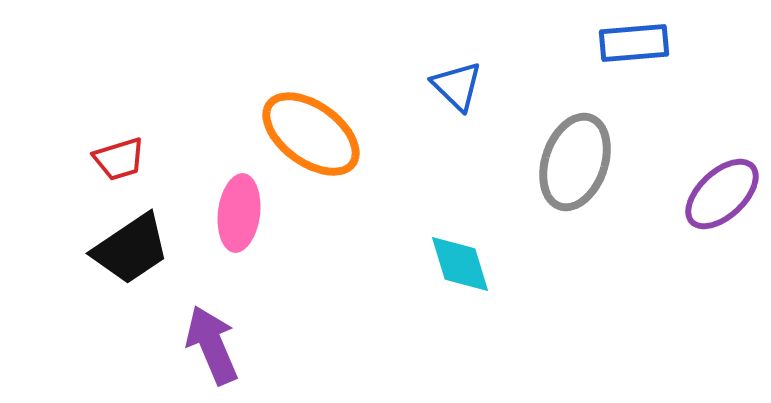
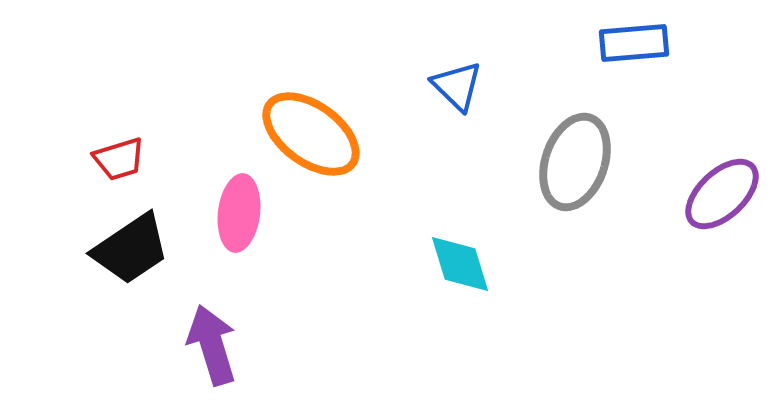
purple arrow: rotated 6 degrees clockwise
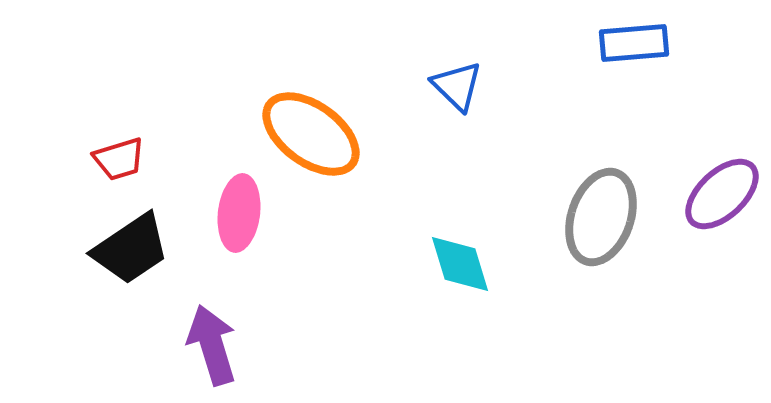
gray ellipse: moved 26 px right, 55 px down
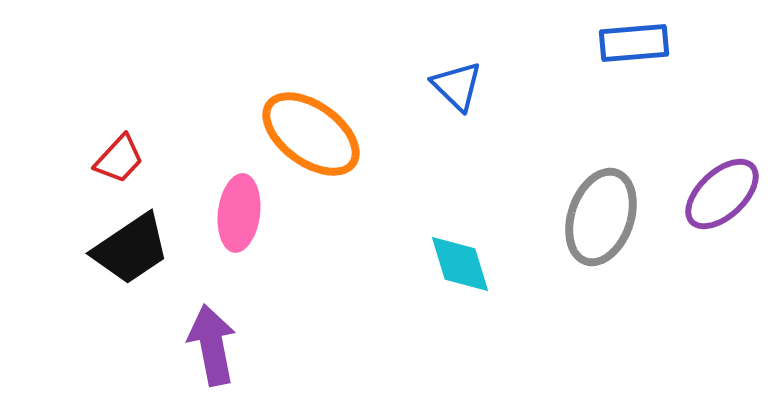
red trapezoid: rotated 30 degrees counterclockwise
purple arrow: rotated 6 degrees clockwise
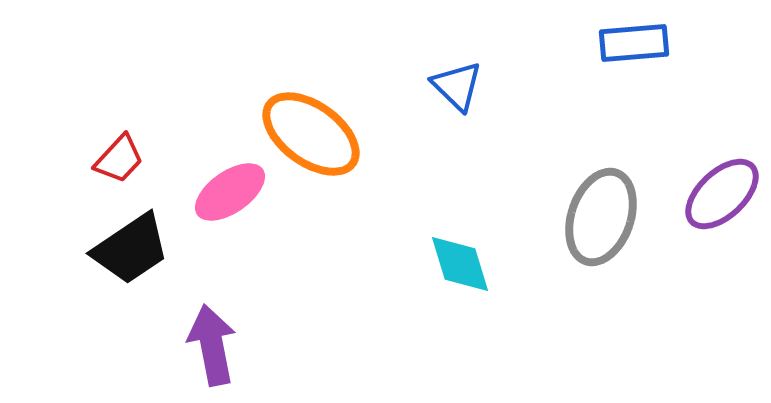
pink ellipse: moved 9 px left, 21 px up; rotated 48 degrees clockwise
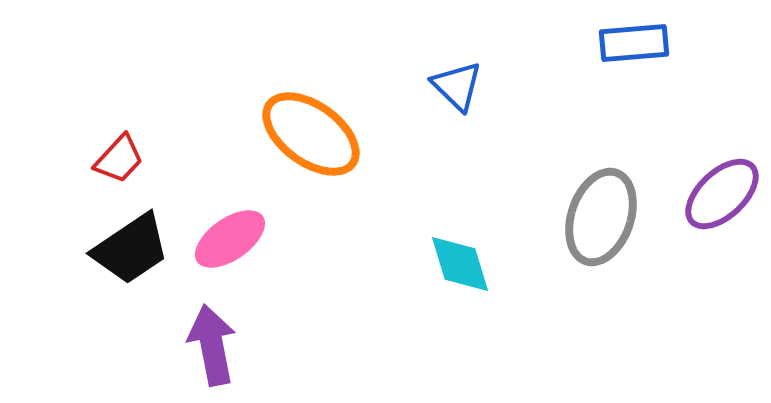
pink ellipse: moved 47 px down
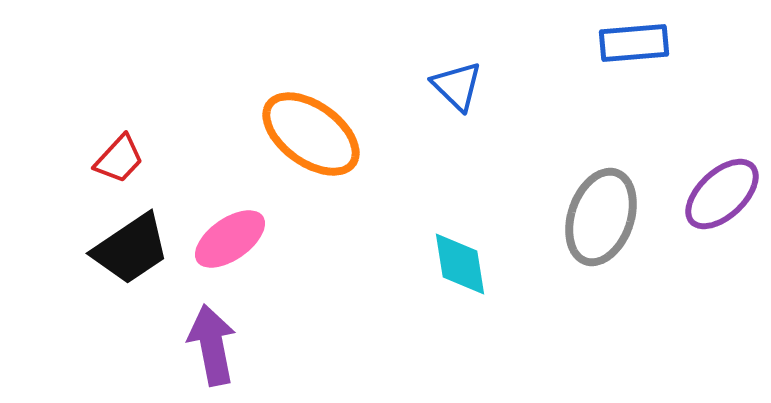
cyan diamond: rotated 8 degrees clockwise
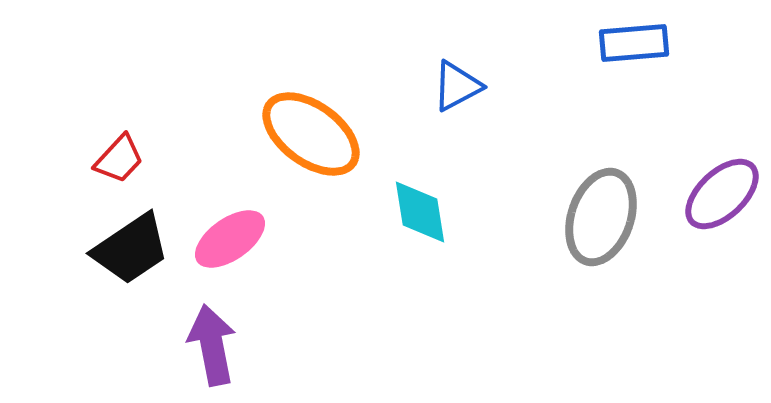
blue triangle: rotated 48 degrees clockwise
cyan diamond: moved 40 px left, 52 px up
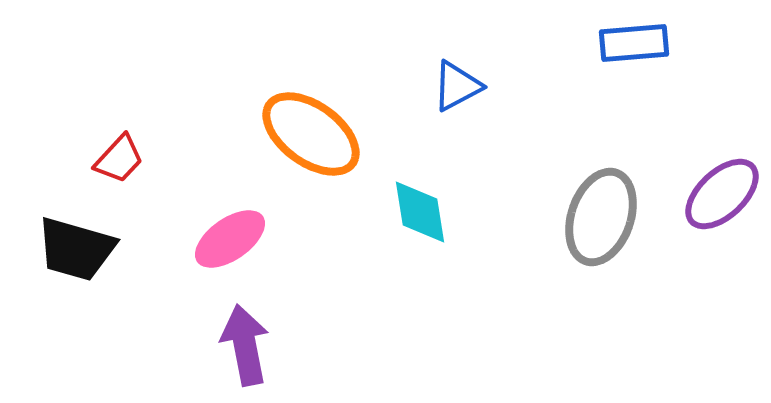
black trapezoid: moved 55 px left; rotated 50 degrees clockwise
purple arrow: moved 33 px right
